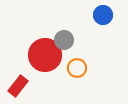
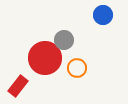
red circle: moved 3 px down
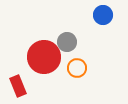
gray circle: moved 3 px right, 2 px down
red circle: moved 1 px left, 1 px up
red rectangle: rotated 60 degrees counterclockwise
